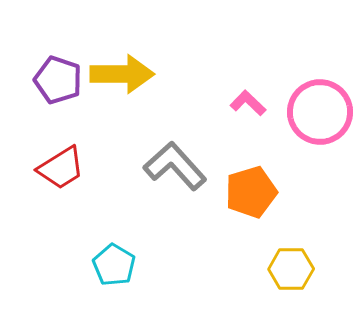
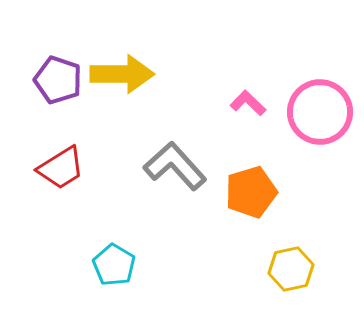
yellow hexagon: rotated 12 degrees counterclockwise
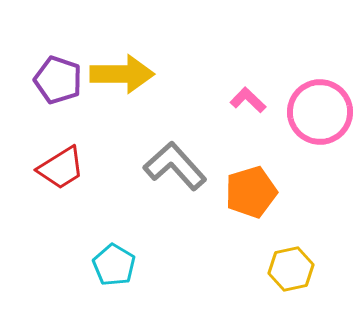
pink L-shape: moved 3 px up
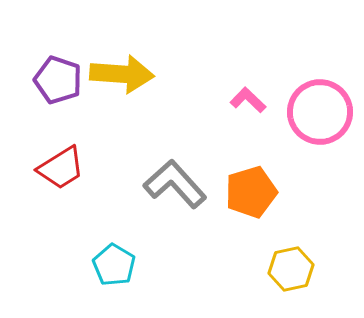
yellow arrow: rotated 4 degrees clockwise
gray L-shape: moved 18 px down
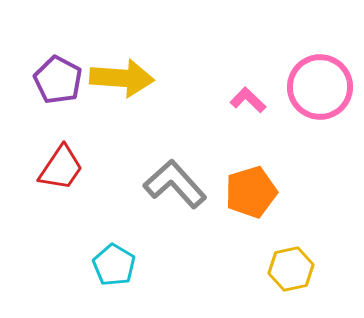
yellow arrow: moved 4 px down
purple pentagon: rotated 9 degrees clockwise
pink circle: moved 25 px up
red trapezoid: rotated 24 degrees counterclockwise
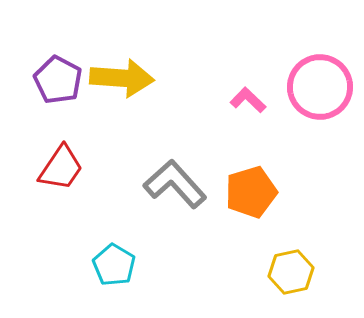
yellow hexagon: moved 3 px down
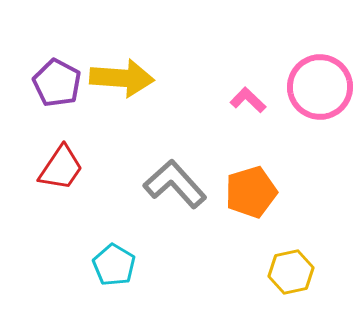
purple pentagon: moved 1 px left, 3 px down
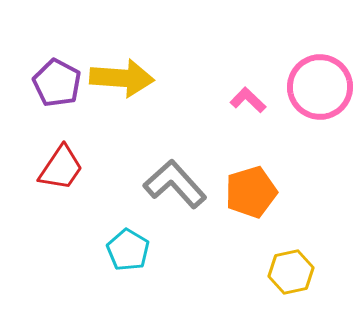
cyan pentagon: moved 14 px right, 15 px up
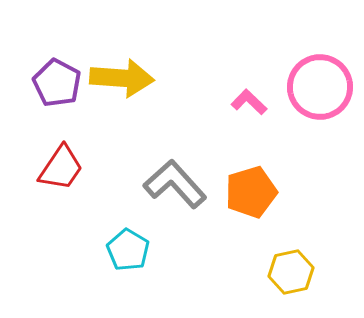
pink L-shape: moved 1 px right, 2 px down
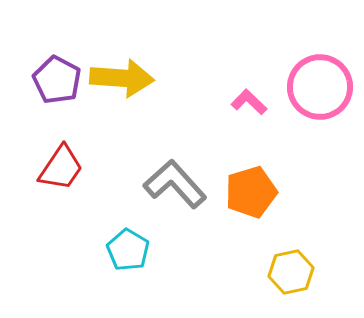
purple pentagon: moved 3 px up
